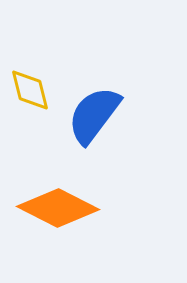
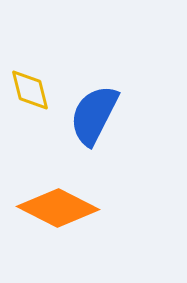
blue semicircle: rotated 10 degrees counterclockwise
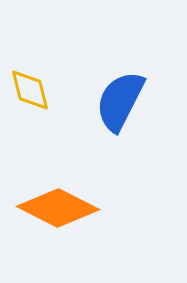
blue semicircle: moved 26 px right, 14 px up
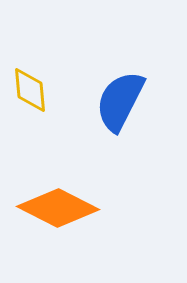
yellow diamond: rotated 9 degrees clockwise
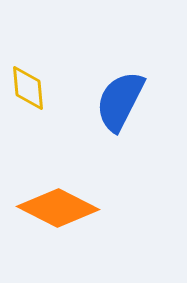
yellow diamond: moved 2 px left, 2 px up
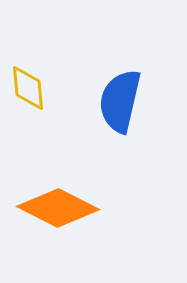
blue semicircle: rotated 14 degrees counterclockwise
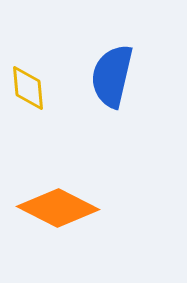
blue semicircle: moved 8 px left, 25 px up
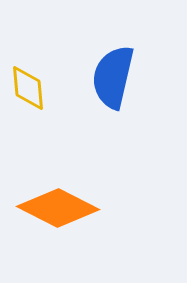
blue semicircle: moved 1 px right, 1 px down
